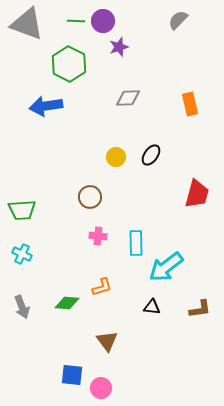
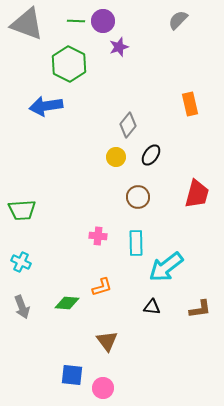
gray diamond: moved 27 px down; rotated 50 degrees counterclockwise
brown circle: moved 48 px right
cyan cross: moved 1 px left, 8 px down
pink circle: moved 2 px right
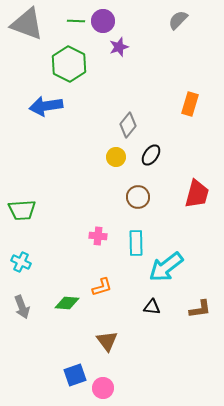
orange rectangle: rotated 30 degrees clockwise
blue square: moved 3 px right; rotated 25 degrees counterclockwise
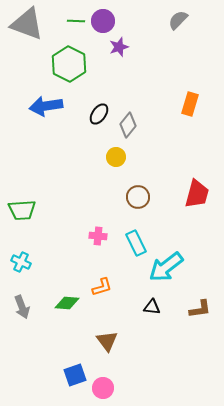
black ellipse: moved 52 px left, 41 px up
cyan rectangle: rotated 25 degrees counterclockwise
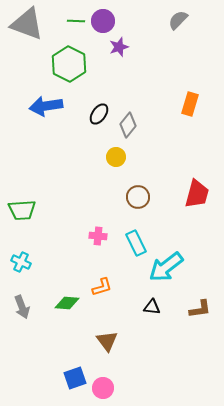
blue square: moved 3 px down
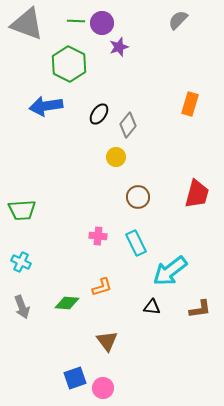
purple circle: moved 1 px left, 2 px down
cyan arrow: moved 4 px right, 4 px down
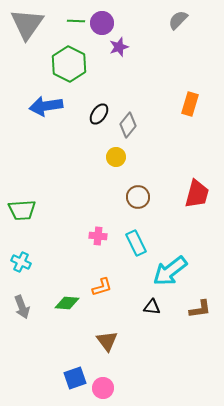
gray triangle: rotated 45 degrees clockwise
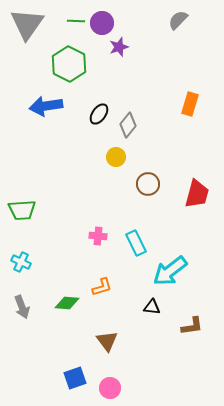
brown circle: moved 10 px right, 13 px up
brown L-shape: moved 8 px left, 17 px down
pink circle: moved 7 px right
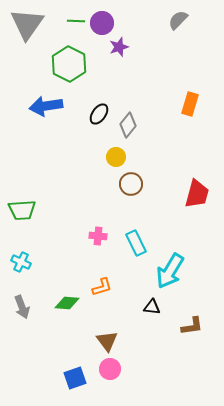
brown circle: moved 17 px left
cyan arrow: rotated 21 degrees counterclockwise
pink circle: moved 19 px up
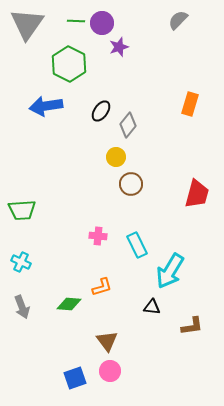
black ellipse: moved 2 px right, 3 px up
cyan rectangle: moved 1 px right, 2 px down
green diamond: moved 2 px right, 1 px down
pink circle: moved 2 px down
